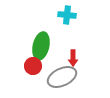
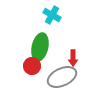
cyan cross: moved 15 px left; rotated 24 degrees clockwise
green ellipse: moved 1 px left, 1 px down
red circle: moved 1 px left
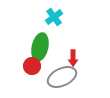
cyan cross: moved 2 px right, 2 px down; rotated 24 degrees clockwise
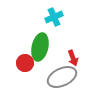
cyan cross: rotated 12 degrees clockwise
red arrow: rotated 21 degrees counterclockwise
red circle: moved 7 px left, 3 px up
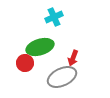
green ellipse: rotated 60 degrees clockwise
red arrow: rotated 42 degrees clockwise
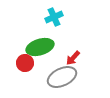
red arrow: rotated 21 degrees clockwise
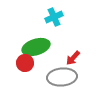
green ellipse: moved 4 px left
gray ellipse: rotated 20 degrees clockwise
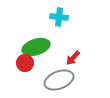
cyan cross: moved 5 px right; rotated 30 degrees clockwise
gray ellipse: moved 3 px left, 3 px down; rotated 16 degrees counterclockwise
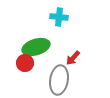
gray ellipse: rotated 60 degrees counterclockwise
